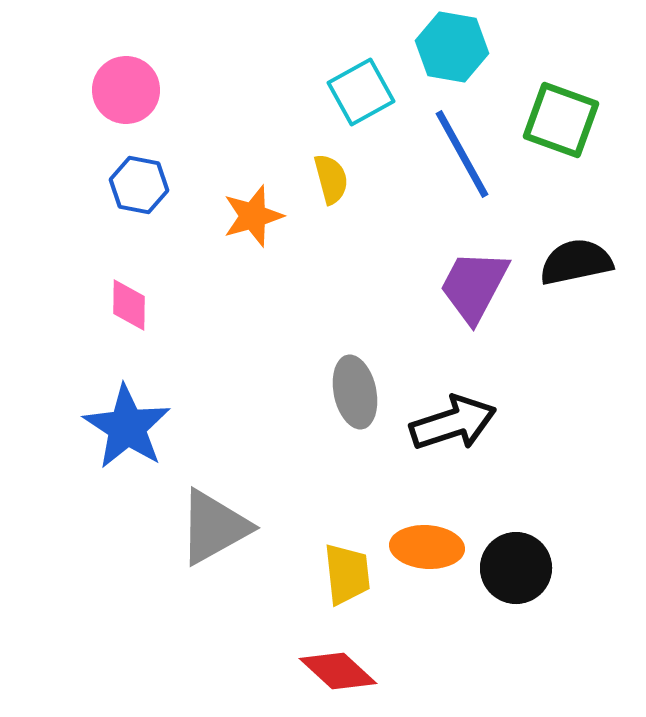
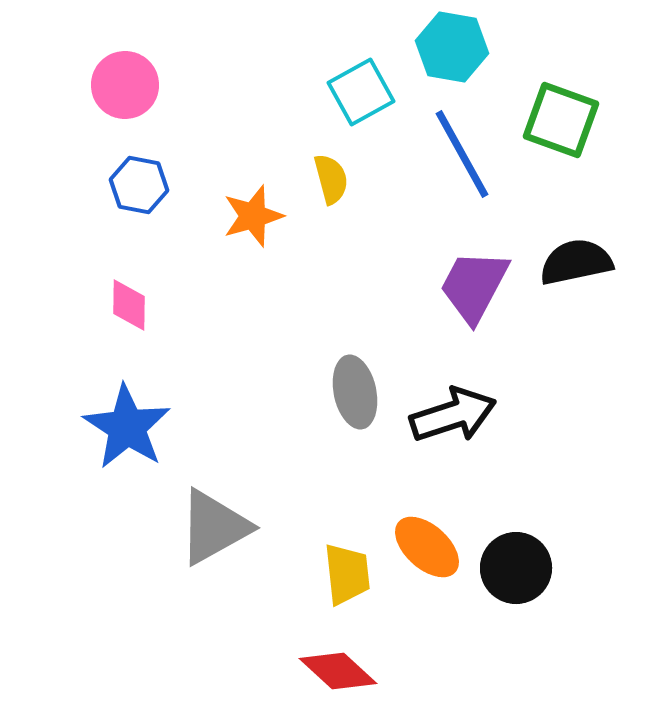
pink circle: moved 1 px left, 5 px up
black arrow: moved 8 px up
orange ellipse: rotated 38 degrees clockwise
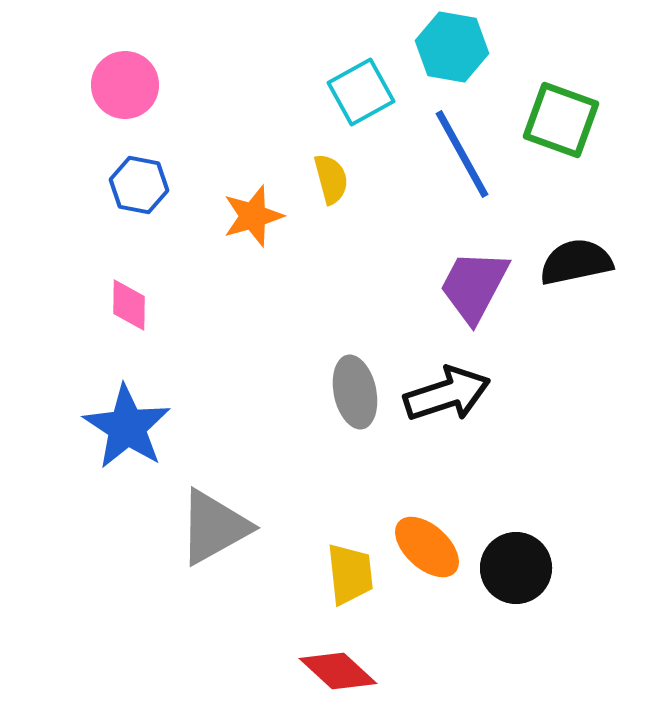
black arrow: moved 6 px left, 21 px up
yellow trapezoid: moved 3 px right
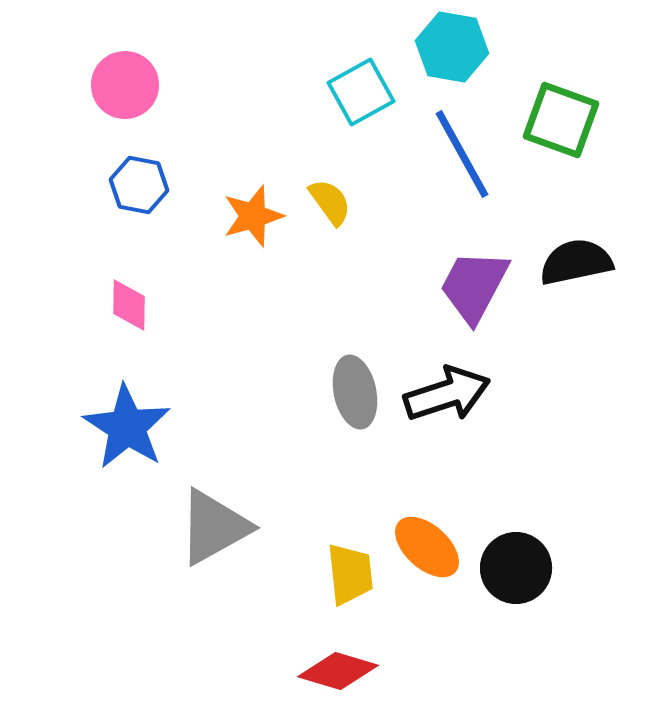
yellow semicircle: moved 1 px left, 23 px down; rotated 21 degrees counterclockwise
red diamond: rotated 26 degrees counterclockwise
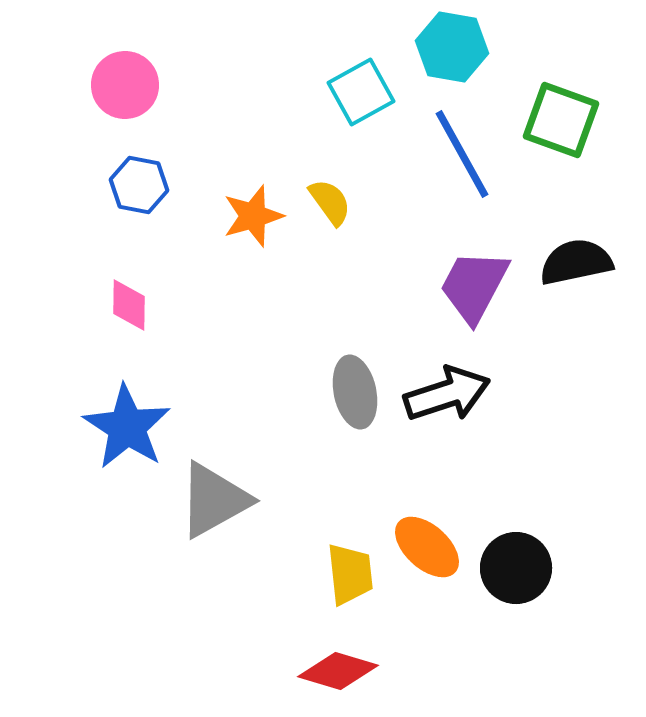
gray triangle: moved 27 px up
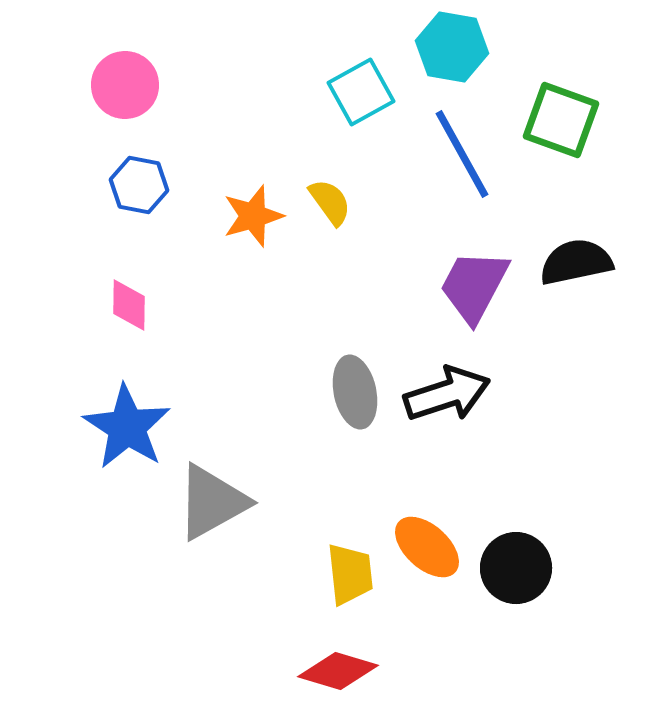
gray triangle: moved 2 px left, 2 px down
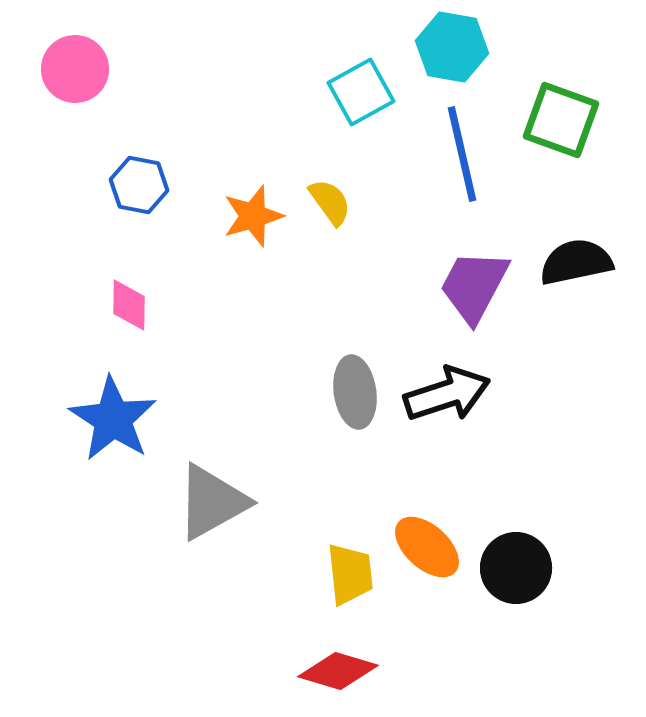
pink circle: moved 50 px left, 16 px up
blue line: rotated 16 degrees clockwise
gray ellipse: rotated 4 degrees clockwise
blue star: moved 14 px left, 8 px up
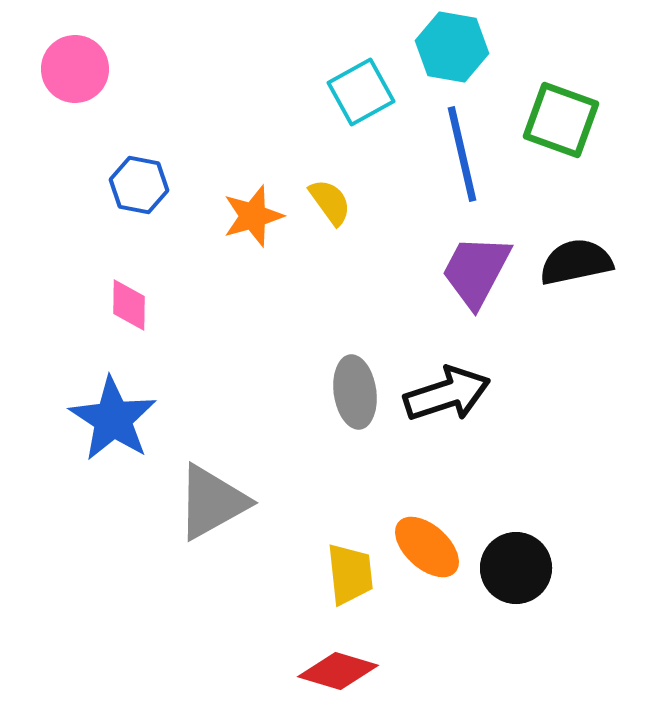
purple trapezoid: moved 2 px right, 15 px up
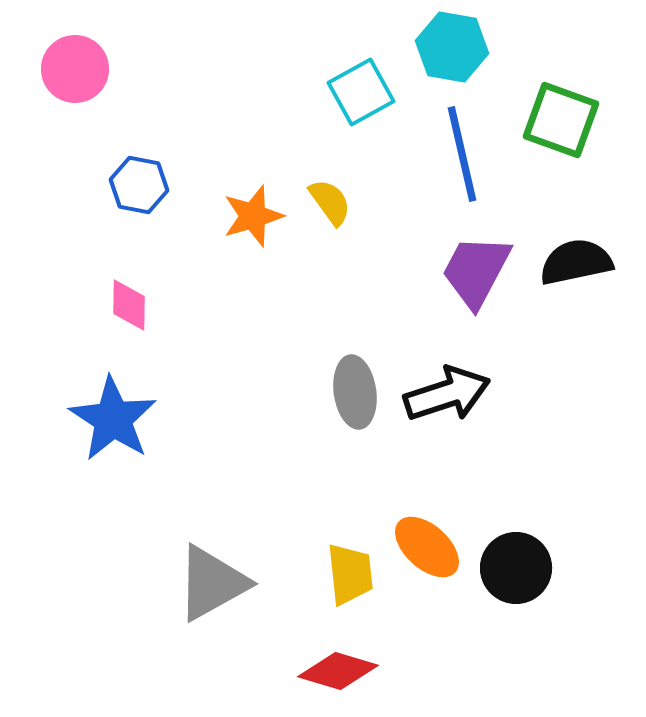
gray triangle: moved 81 px down
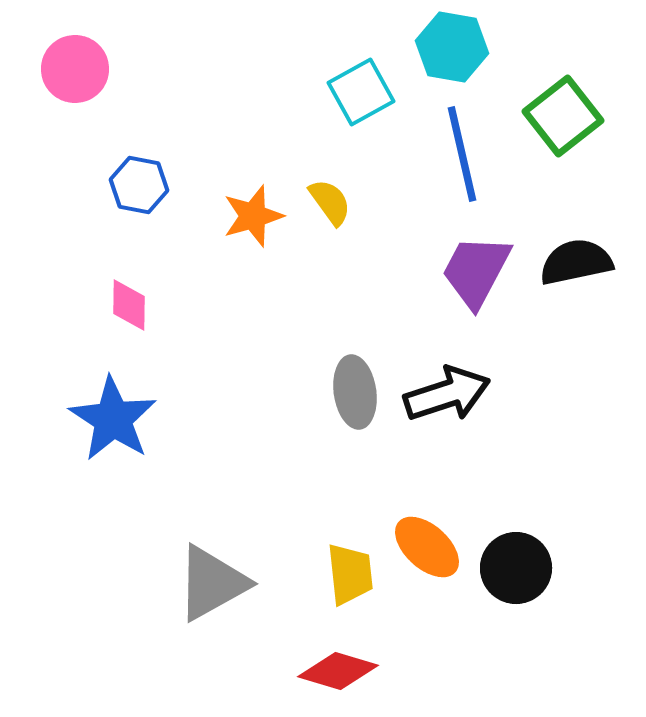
green square: moved 2 px right, 4 px up; rotated 32 degrees clockwise
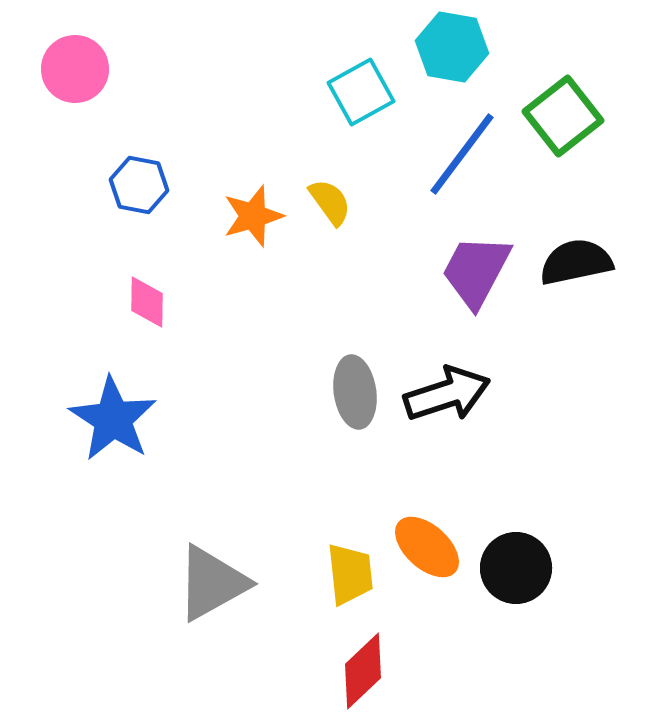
blue line: rotated 50 degrees clockwise
pink diamond: moved 18 px right, 3 px up
red diamond: moved 25 px right; rotated 60 degrees counterclockwise
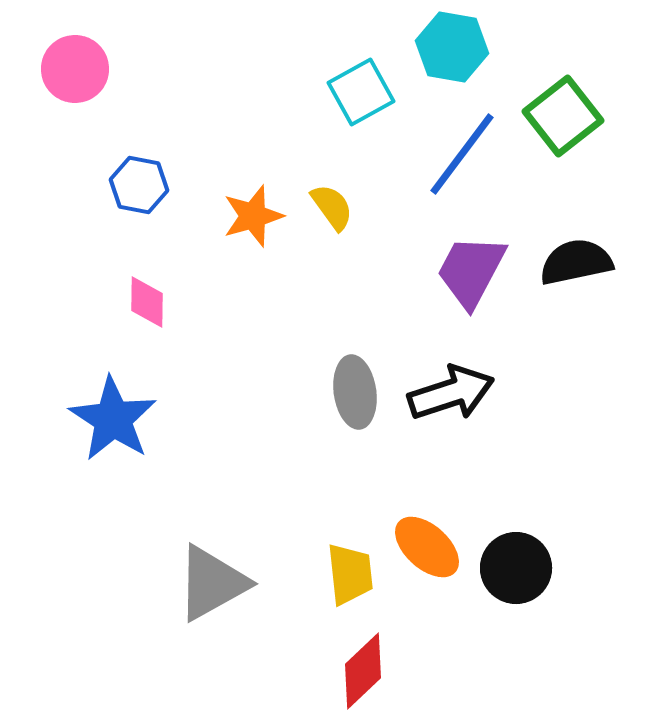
yellow semicircle: moved 2 px right, 5 px down
purple trapezoid: moved 5 px left
black arrow: moved 4 px right, 1 px up
